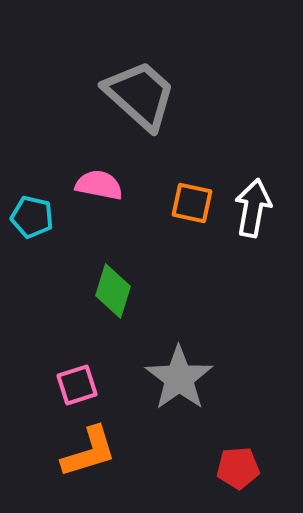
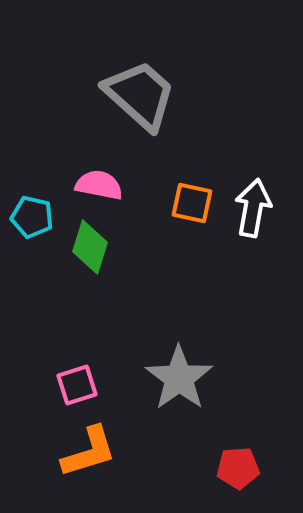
green diamond: moved 23 px left, 44 px up
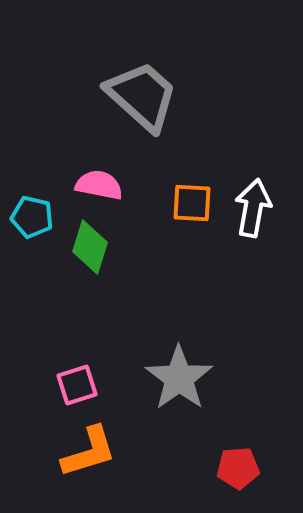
gray trapezoid: moved 2 px right, 1 px down
orange square: rotated 9 degrees counterclockwise
